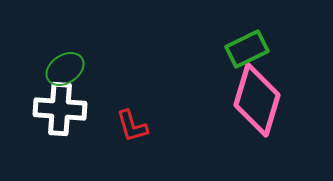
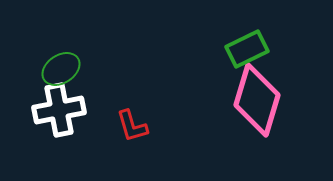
green ellipse: moved 4 px left
white cross: moved 1 px left, 1 px down; rotated 15 degrees counterclockwise
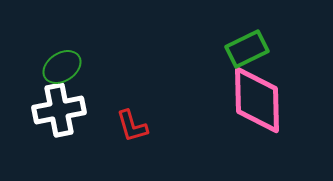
green ellipse: moved 1 px right, 2 px up
pink diamond: rotated 18 degrees counterclockwise
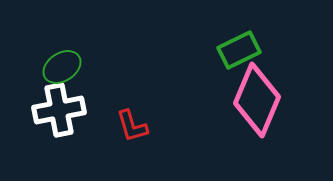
green rectangle: moved 8 px left, 1 px down
pink diamond: rotated 24 degrees clockwise
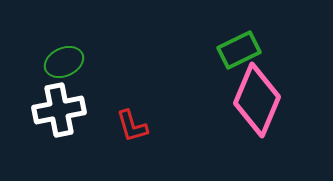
green ellipse: moved 2 px right, 5 px up; rotated 9 degrees clockwise
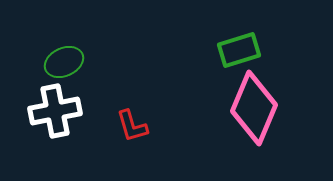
green rectangle: rotated 9 degrees clockwise
pink diamond: moved 3 px left, 8 px down
white cross: moved 4 px left, 1 px down
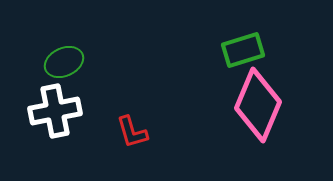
green rectangle: moved 4 px right
pink diamond: moved 4 px right, 3 px up
red L-shape: moved 6 px down
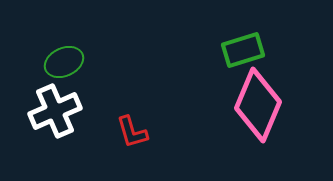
white cross: rotated 12 degrees counterclockwise
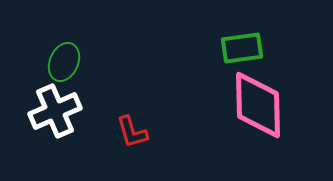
green rectangle: moved 1 px left, 2 px up; rotated 9 degrees clockwise
green ellipse: rotated 42 degrees counterclockwise
pink diamond: rotated 24 degrees counterclockwise
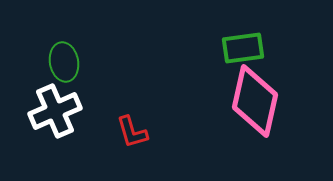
green rectangle: moved 1 px right
green ellipse: rotated 33 degrees counterclockwise
pink diamond: moved 3 px left, 4 px up; rotated 14 degrees clockwise
